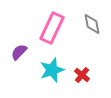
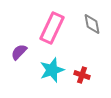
red cross: rotated 21 degrees counterclockwise
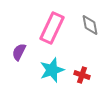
gray diamond: moved 2 px left, 1 px down
purple semicircle: rotated 18 degrees counterclockwise
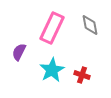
cyan star: rotated 10 degrees counterclockwise
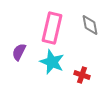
pink rectangle: rotated 12 degrees counterclockwise
cyan star: moved 8 px up; rotated 20 degrees counterclockwise
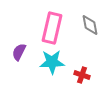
cyan star: rotated 25 degrees counterclockwise
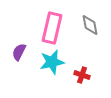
cyan star: rotated 10 degrees counterclockwise
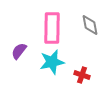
pink rectangle: rotated 12 degrees counterclockwise
purple semicircle: moved 1 px up; rotated 12 degrees clockwise
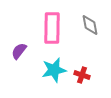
cyan star: moved 2 px right, 8 px down
